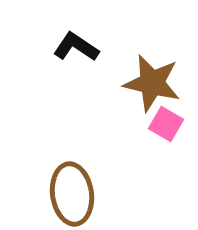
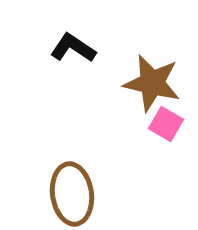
black L-shape: moved 3 px left, 1 px down
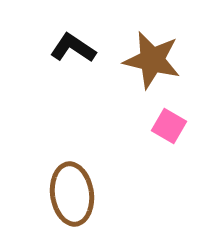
brown star: moved 23 px up
pink square: moved 3 px right, 2 px down
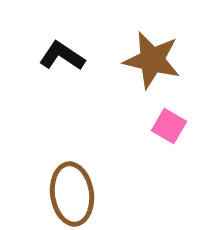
black L-shape: moved 11 px left, 8 px down
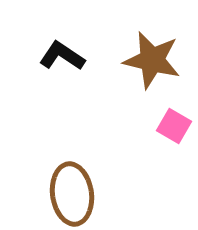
pink square: moved 5 px right
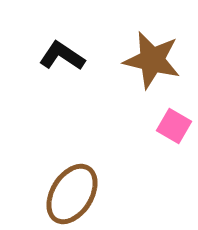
brown ellipse: rotated 40 degrees clockwise
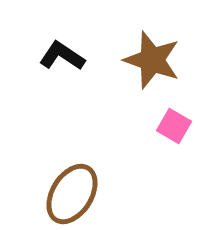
brown star: rotated 6 degrees clockwise
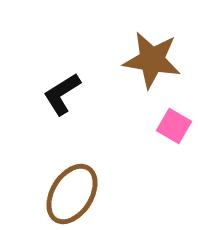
black L-shape: moved 38 px down; rotated 66 degrees counterclockwise
brown star: rotated 10 degrees counterclockwise
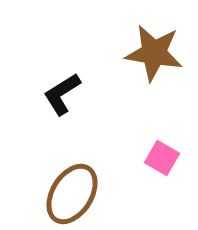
brown star: moved 2 px right, 7 px up
pink square: moved 12 px left, 32 px down
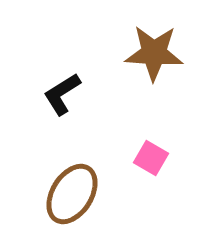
brown star: rotated 6 degrees counterclockwise
pink square: moved 11 px left
